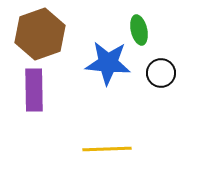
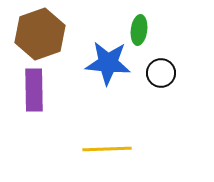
green ellipse: rotated 20 degrees clockwise
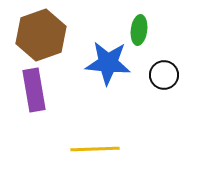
brown hexagon: moved 1 px right, 1 px down
black circle: moved 3 px right, 2 px down
purple rectangle: rotated 9 degrees counterclockwise
yellow line: moved 12 px left
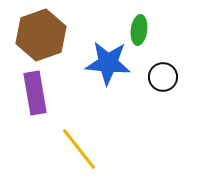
black circle: moved 1 px left, 2 px down
purple rectangle: moved 1 px right, 3 px down
yellow line: moved 16 px left; rotated 54 degrees clockwise
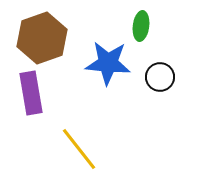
green ellipse: moved 2 px right, 4 px up
brown hexagon: moved 1 px right, 3 px down
black circle: moved 3 px left
purple rectangle: moved 4 px left
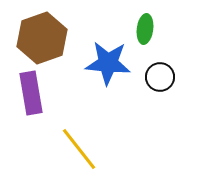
green ellipse: moved 4 px right, 3 px down
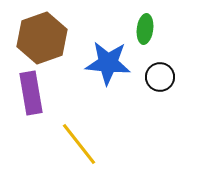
yellow line: moved 5 px up
